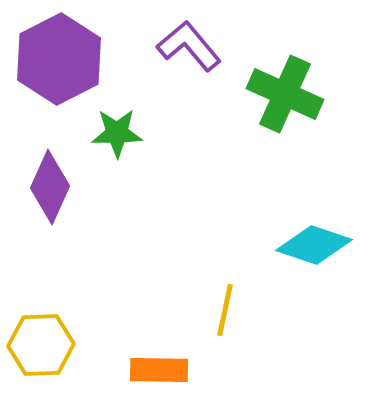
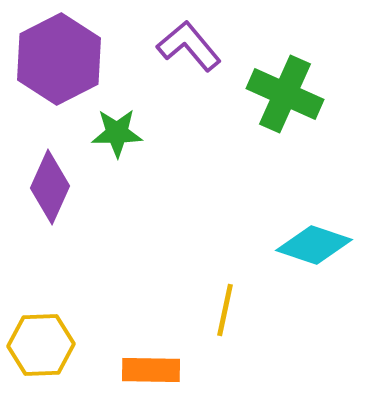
orange rectangle: moved 8 px left
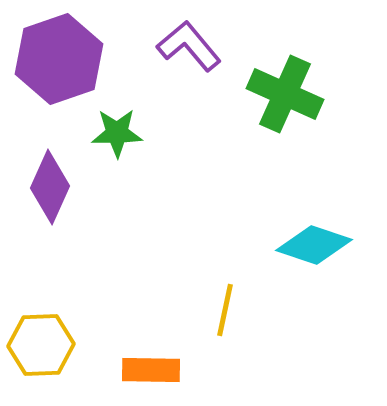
purple hexagon: rotated 8 degrees clockwise
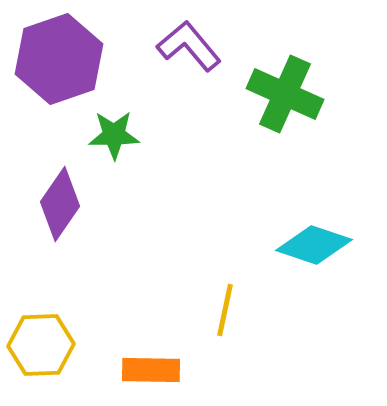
green star: moved 3 px left, 2 px down
purple diamond: moved 10 px right, 17 px down; rotated 10 degrees clockwise
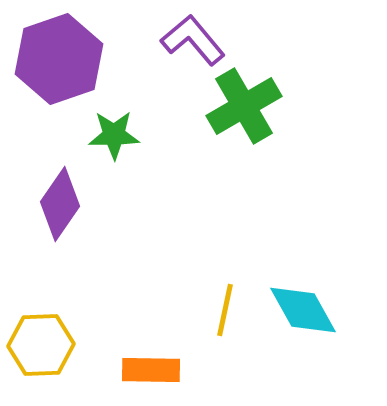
purple L-shape: moved 4 px right, 6 px up
green cross: moved 41 px left, 12 px down; rotated 36 degrees clockwise
cyan diamond: moved 11 px left, 65 px down; rotated 42 degrees clockwise
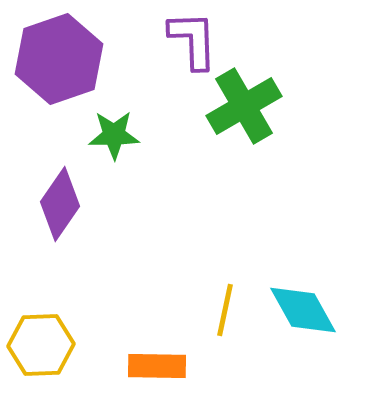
purple L-shape: rotated 38 degrees clockwise
orange rectangle: moved 6 px right, 4 px up
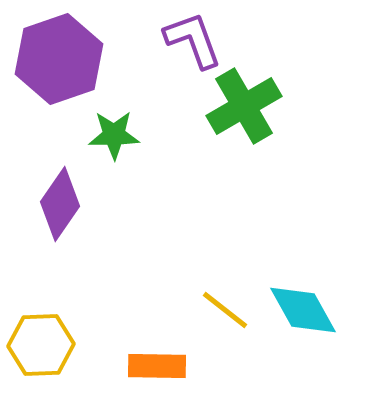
purple L-shape: rotated 18 degrees counterclockwise
yellow line: rotated 64 degrees counterclockwise
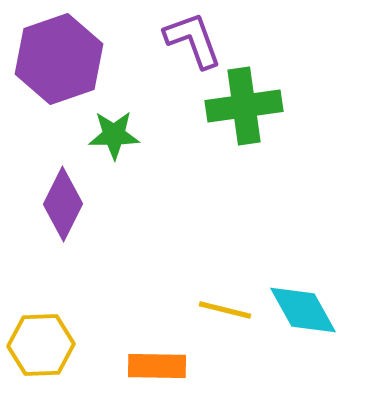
green cross: rotated 22 degrees clockwise
purple diamond: moved 3 px right; rotated 8 degrees counterclockwise
yellow line: rotated 24 degrees counterclockwise
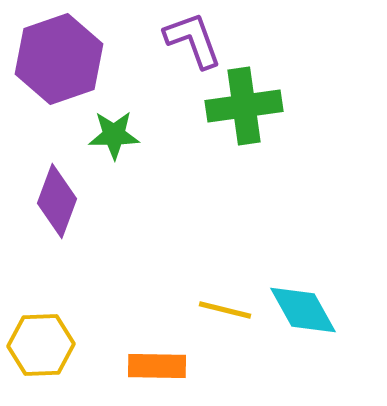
purple diamond: moved 6 px left, 3 px up; rotated 6 degrees counterclockwise
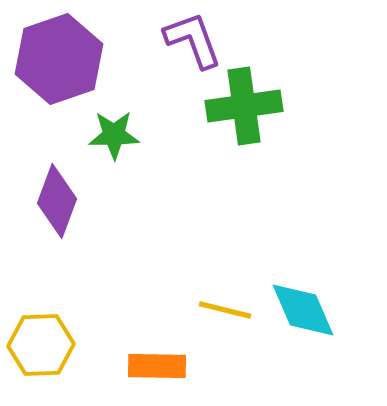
cyan diamond: rotated 6 degrees clockwise
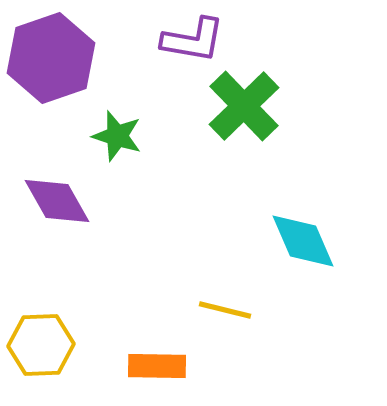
purple L-shape: rotated 120 degrees clockwise
purple hexagon: moved 8 px left, 1 px up
green cross: rotated 36 degrees counterclockwise
green star: moved 3 px right, 1 px down; rotated 18 degrees clockwise
purple diamond: rotated 50 degrees counterclockwise
cyan diamond: moved 69 px up
